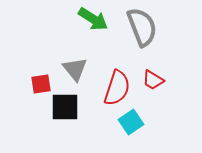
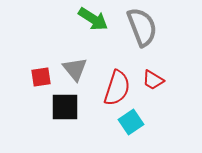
red square: moved 7 px up
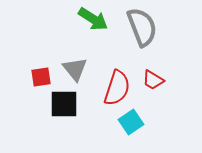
black square: moved 1 px left, 3 px up
